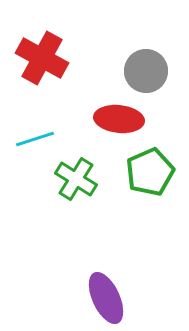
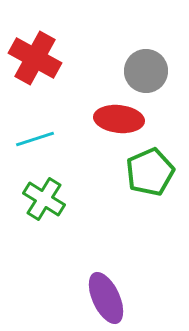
red cross: moved 7 px left
green cross: moved 32 px left, 20 px down
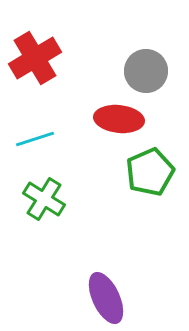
red cross: rotated 30 degrees clockwise
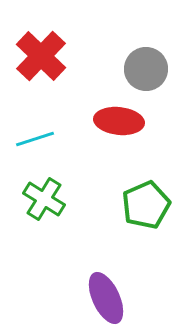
red cross: moved 6 px right, 2 px up; rotated 15 degrees counterclockwise
gray circle: moved 2 px up
red ellipse: moved 2 px down
green pentagon: moved 4 px left, 33 px down
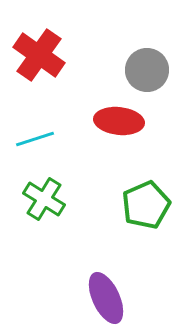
red cross: moved 2 px left, 1 px up; rotated 9 degrees counterclockwise
gray circle: moved 1 px right, 1 px down
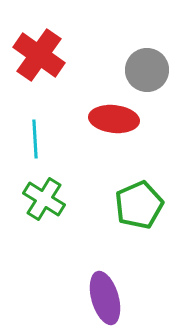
red ellipse: moved 5 px left, 2 px up
cyan line: rotated 75 degrees counterclockwise
green pentagon: moved 7 px left
purple ellipse: moved 1 px left; rotated 9 degrees clockwise
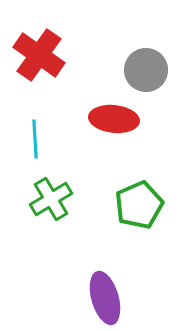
gray circle: moved 1 px left
green cross: moved 7 px right; rotated 27 degrees clockwise
